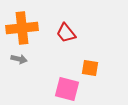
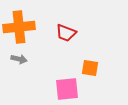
orange cross: moved 3 px left, 1 px up
red trapezoid: rotated 30 degrees counterclockwise
pink square: rotated 20 degrees counterclockwise
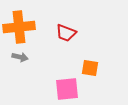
gray arrow: moved 1 px right, 2 px up
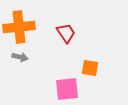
red trapezoid: rotated 145 degrees counterclockwise
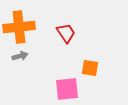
gray arrow: moved 1 px up; rotated 28 degrees counterclockwise
